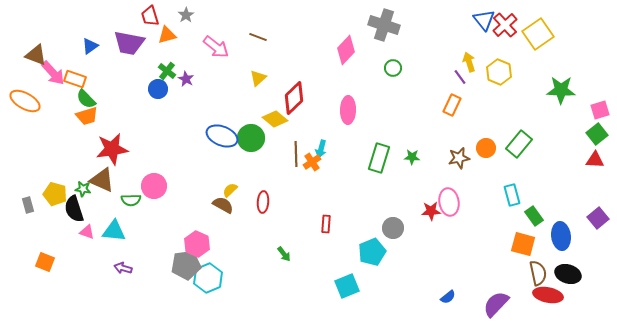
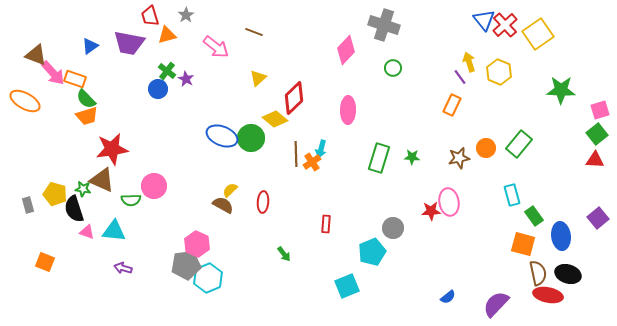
brown line at (258, 37): moved 4 px left, 5 px up
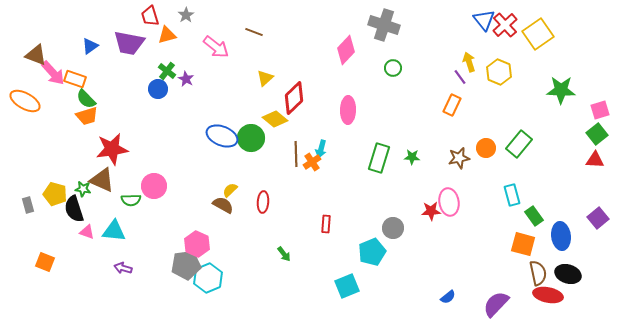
yellow triangle at (258, 78): moved 7 px right
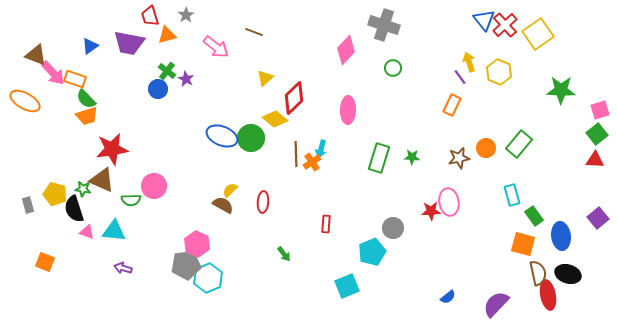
red ellipse at (548, 295): rotated 68 degrees clockwise
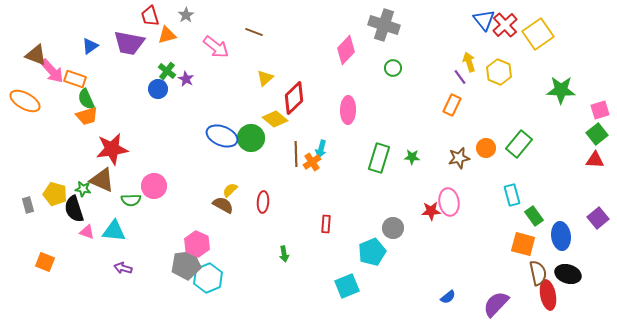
pink arrow at (53, 73): moved 1 px left, 2 px up
green semicircle at (86, 99): rotated 20 degrees clockwise
green arrow at (284, 254): rotated 28 degrees clockwise
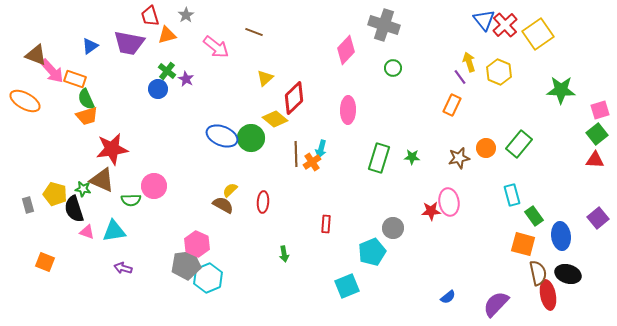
cyan triangle at (114, 231): rotated 15 degrees counterclockwise
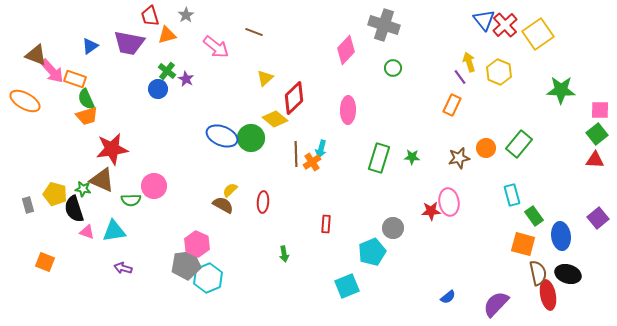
pink square at (600, 110): rotated 18 degrees clockwise
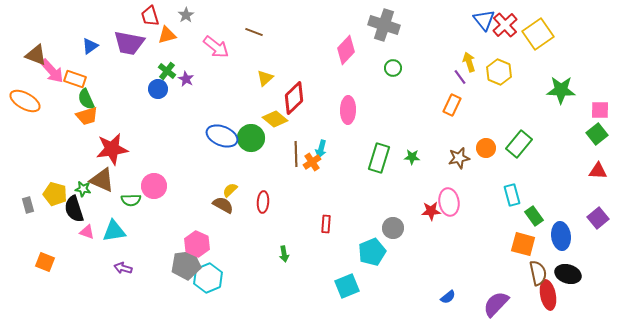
red triangle at (595, 160): moved 3 px right, 11 px down
